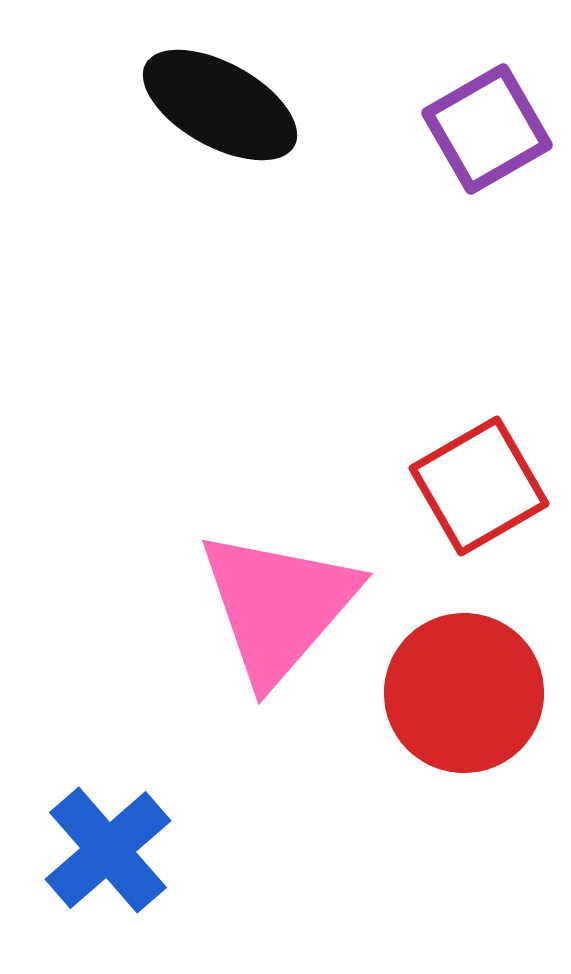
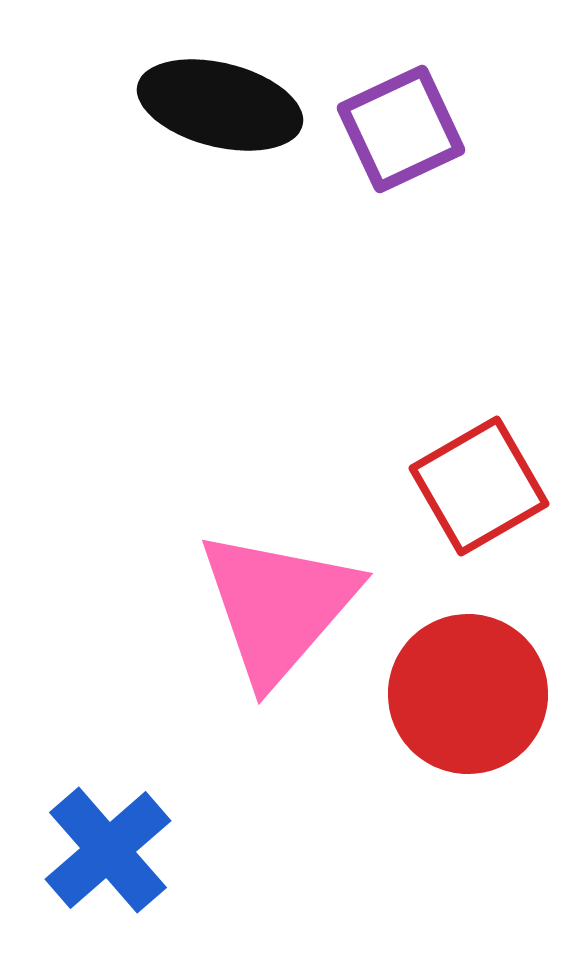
black ellipse: rotated 15 degrees counterclockwise
purple square: moved 86 px left; rotated 5 degrees clockwise
red circle: moved 4 px right, 1 px down
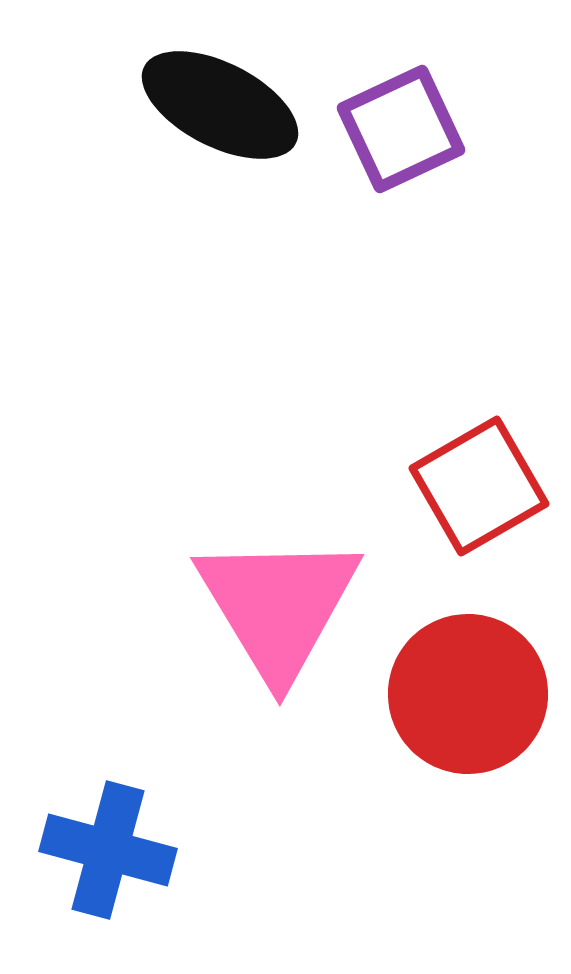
black ellipse: rotated 13 degrees clockwise
pink triangle: rotated 12 degrees counterclockwise
blue cross: rotated 34 degrees counterclockwise
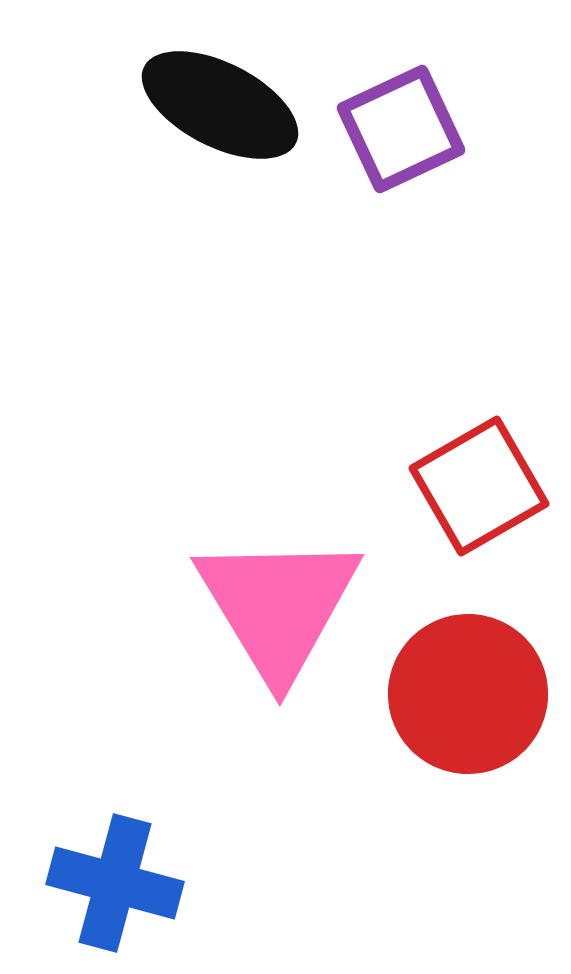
blue cross: moved 7 px right, 33 px down
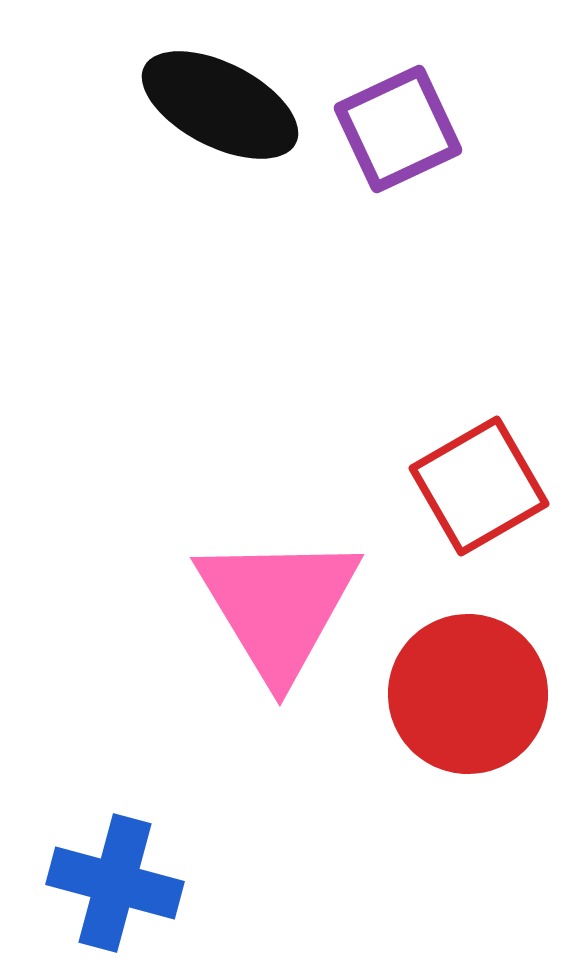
purple square: moved 3 px left
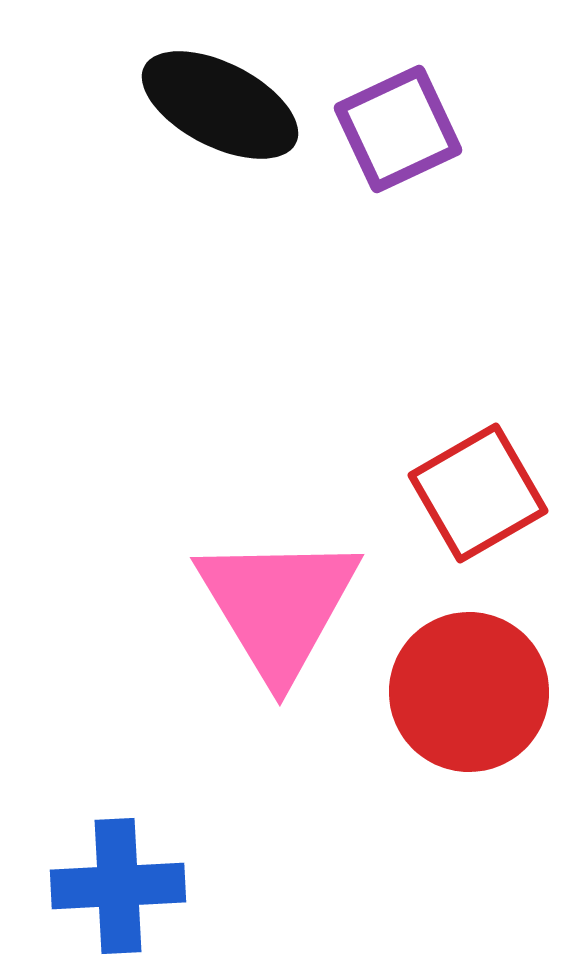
red square: moved 1 px left, 7 px down
red circle: moved 1 px right, 2 px up
blue cross: moved 3 px right, 3 px down; rotated 18 degrees counterclockwise
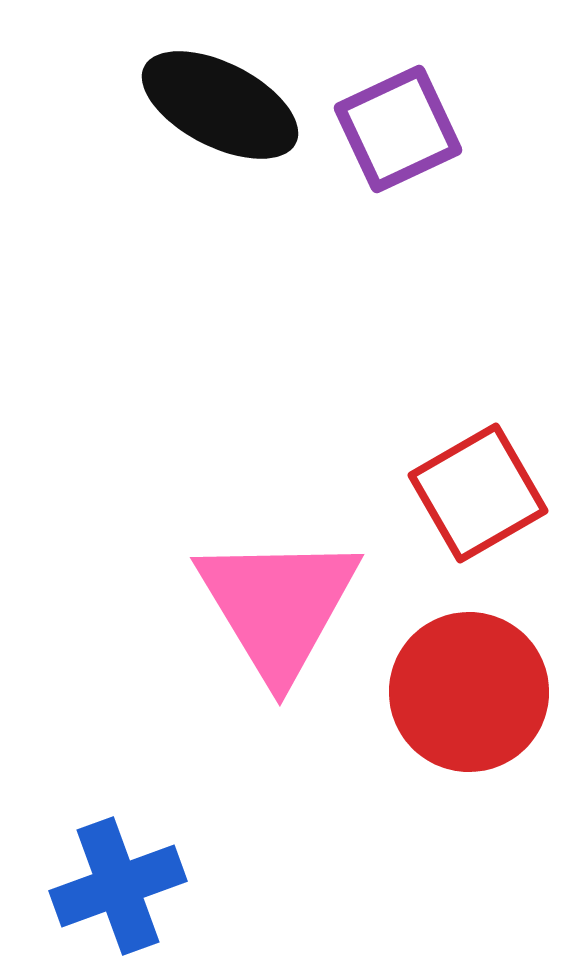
blue cross: rotated 17 degrees counterclockwise
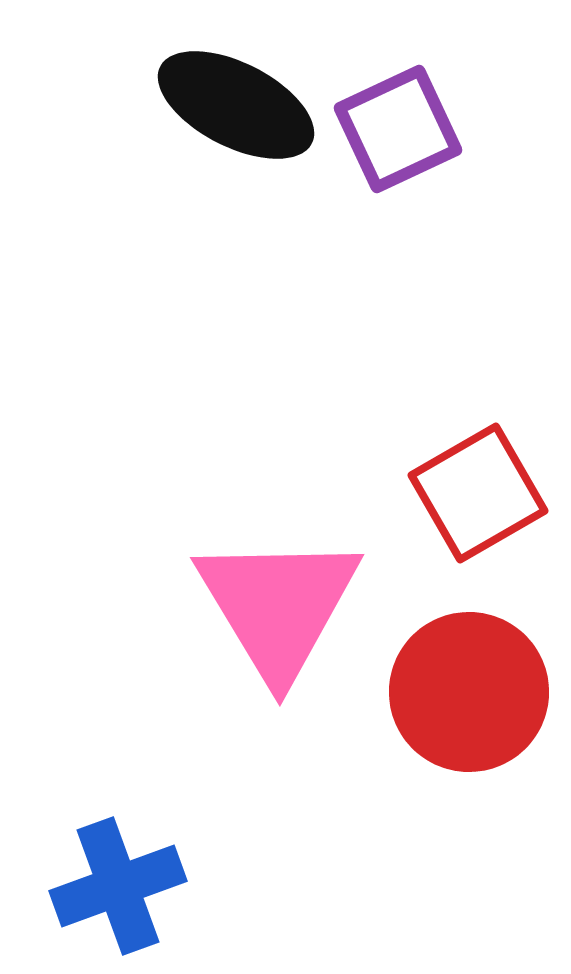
black ellipse: moved 16 px right
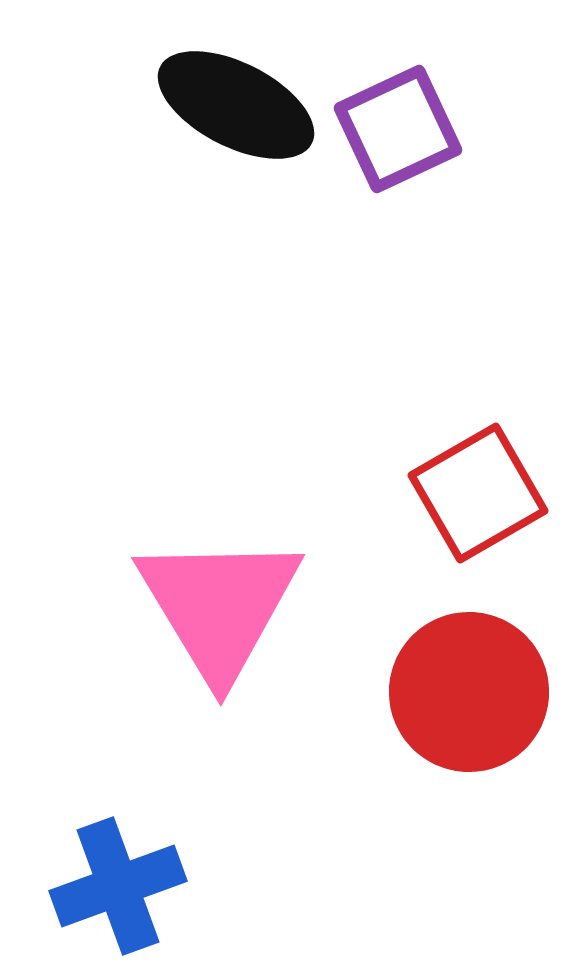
pink triangle: moved 59 px left
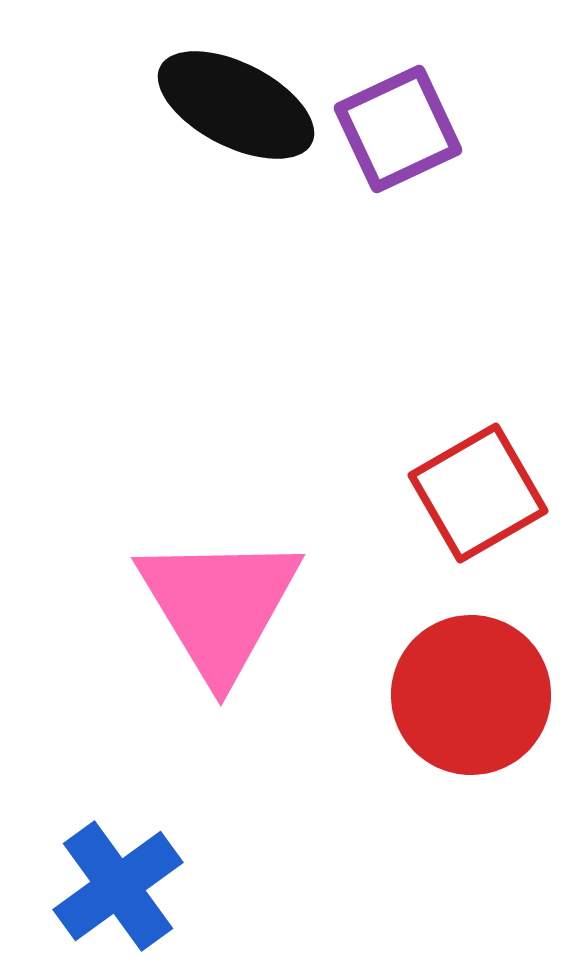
red circle: moved 2 px right, 3 px down
blue cross: rotated 16 degrees counterclockwise
